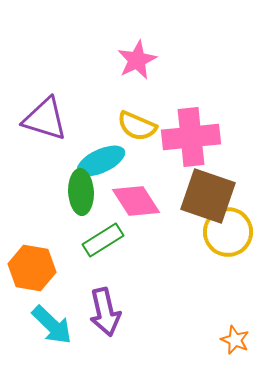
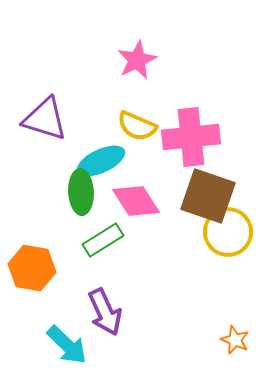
purple arrow: rotated 12 degrees counterclockwise
cyan arrow: moved 15 px right, 20 px down
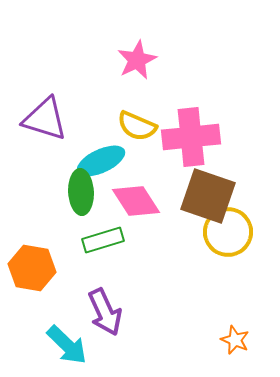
green rectangle: rotated 15 degrees clockwise
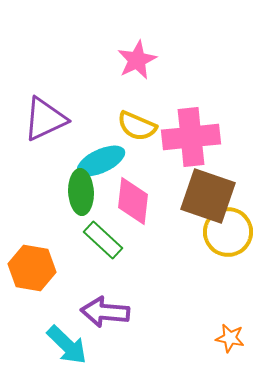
purple triangle: rotated 42 degrees counterclockwise
pink diamond: moved 3 px left; rotated 39 degrees clockwise
green rectangle: rotated 60 degrees clockwise
purple arrow: rotated 120 degrees clockwise
orange star: moved 5 px left, 2 px up; rotated 12 degrees counterclockwise
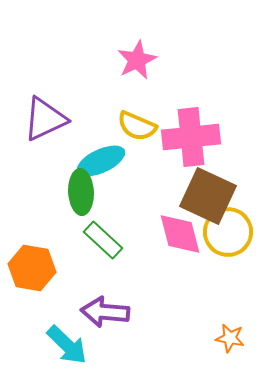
brown square: rotated 6 degrees clockwise
pink diamond: moved 47 px right, 33 px down; rotated 21 degrees counterclockwise
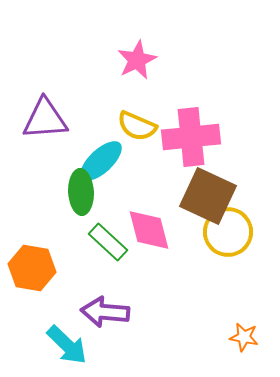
purple triangle: rotated 21 degrees clockwise
cyan ellipse: rotated 18 degrees counterclockwise
pink diamond: moved 31 px left, 4 px up
green rectangle: moved 5 px right, 2 px down
orange star: moved 14 px right, 1 px up
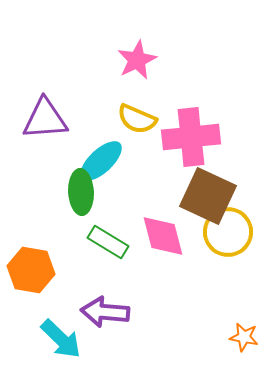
yellow semicircle: moved 7 px up
pink diamond: moved 14 px right, 6 px down
green rectangle: rotated 12 degrees counterclockwise
orange hexagon: moved 1 px left, 2 px down
cyan arrow: moved 6 px left, 6 px up
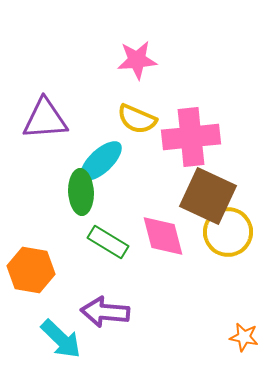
pink star: rotated 21 degrees clockwise
